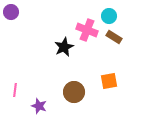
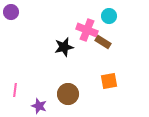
brown rectangle: moved 11 px left, 5 px down
black star: rotated 12 degrees clockwise
brown circle: moved 6 px left, 2 px down
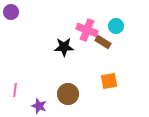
cyan circle: moved 7 px right, 10 px down
black star: rotated 12 degrees clockwise
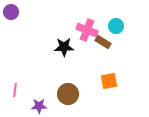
purple star: rotated 21 degrees counterclockwise
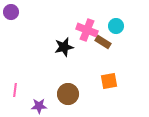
black star: rotated 12 degrees counterclockwise
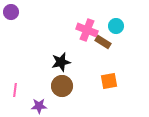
black star: moved 3 px left, 15 px down
brown circle: moved 6 px left, 8 px up
